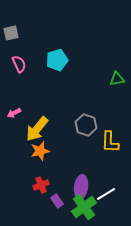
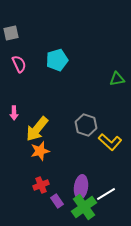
pink arrow: rotated 64 degrees counterclockwise
yellow L-shape: rotated 50 degrees counterclockwise
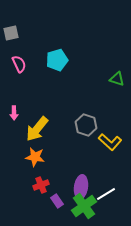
green triangle: rotated 28 degrees clockwise
orange star: moved 5 px left, 6 px down; rotated 24 degrees clockwise
green cross: moved 1 px up
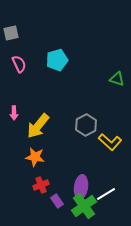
gray hexagon: rotated 15 degrees clockwise
yellow arrow: moved 1 px right, 3 px up
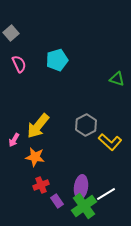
gray square: rotated 28 degrees counterclockwise
pink arrow: moved 27 px down; rotated 32 degrees clockwise
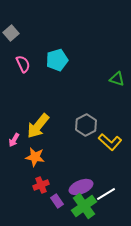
pink semicircle: moved 4 px right
purple ellipse: rotated 60 degrees clockwise
